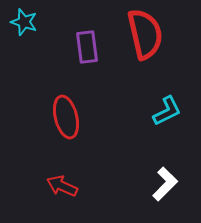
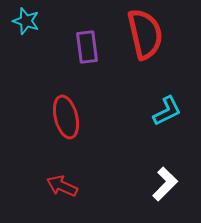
cyan star: moved 2 px right, 1 px up
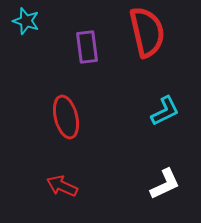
red semicircle: moved 2 px right, 2 px up
cyan L-shape: moved 2 px left
white L-shape: rotated 20 degrees clockwise
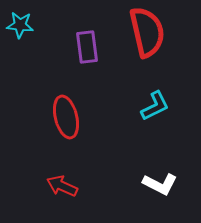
cyan star: moved 6 px left, 4 px down; rotated 12 degrees counterclockwise
cyan L-shape: moved 10 px left, 5 px up
white L-shape: moved 5 px left; rotated 52 degrees clockwise
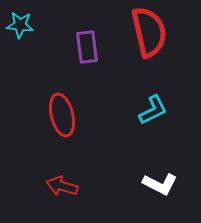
red semicircle: moved 2 px right
cyan L-shape: moved 2 px left, 4 px down
red ellipse: moved 4 px left, 2 px up
red arrow: rotated 8 degrees counterclockwise
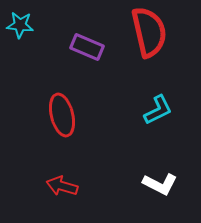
purple rectangle: rotated 60 degrees counterclockwise
cyan L-shape: moved 5 px right
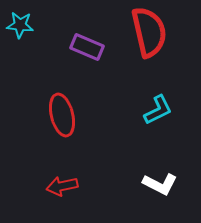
red arrow: rotated 28 degrees counterclockwise
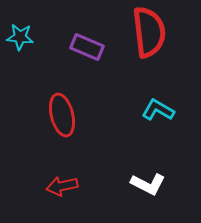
cyan star: moved 12 px down
red semicircle: rotated 6 degrees clockwise
cyan L-shape: rotated 124 degrees counterclockwise
white L-shape: moved 12 px left
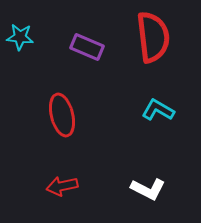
red semicircle: moved 4 px right, 5 px down
white L-shape: moved 5 px down
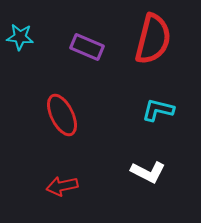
red semicircle: moved 2 px down; rotated 21 degrees clockwise
cyan L-shape: rotated 16 degrees counterclockwise
red ellipse: rotated 12 degrees counterclockwise
white L-shape: moved 17 px up
